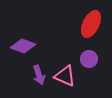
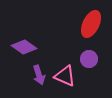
purple diamond: moved 1 px right, 1 px down; rotated 15 degrees clockwise
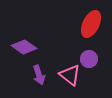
pink triangle: moved 5 px right, 1 px up; rotated 15 degrees clockwise
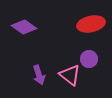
red ellipse: rotated 52 degrees clockwise
purple diamond: moved 20 px up
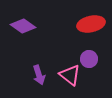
purple diamond: moved 1 px left, 1 px up
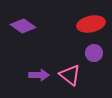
purple circle: moved 5 px right, 6 px up
purple arrow: rotated 72 degrees counterclockwise
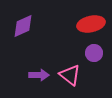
purple diamond: rotated 60 degrees counterclockwise
